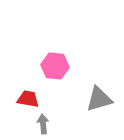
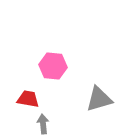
pink hexagon: moved 2 px left
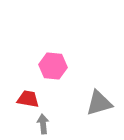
gray triangle: moved 4 px down
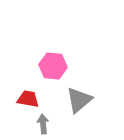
gray triangle: moved 20 px left, 3 px up; rotated 24 degrees counterclockwise
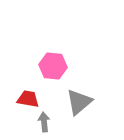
gray triangle: moved 2 px down
gray arrow: moved 1 px right, 2 px up
